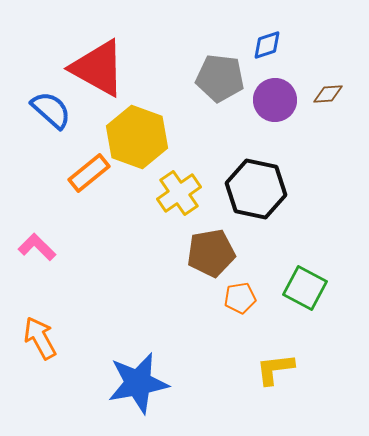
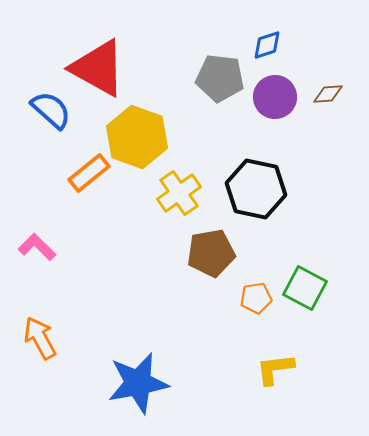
purple circle: moved 3 px up
orange pentagon: moved 16 px right
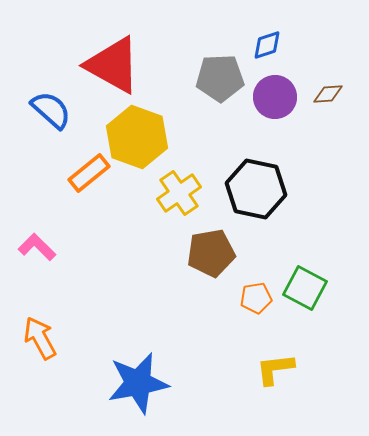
red triangle: moved 15 px right, 3 px up
gray pentagon: rotated 9 degrees counterclockwise
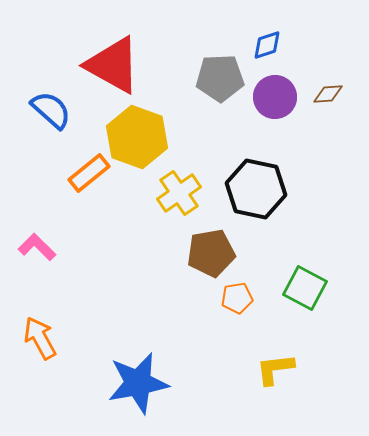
orange pentagon: moved 19 px left
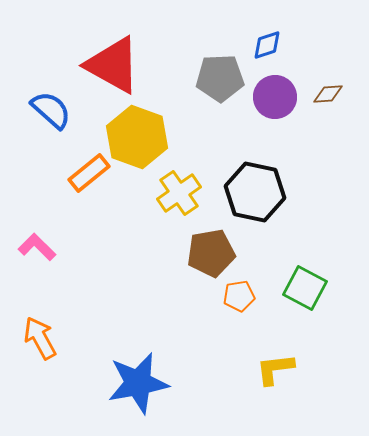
black hexagon: moved 1 px left, 3 px down
orange pentagon: moved 2 px right, 2 px up
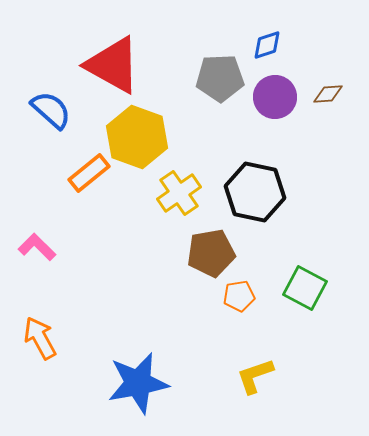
yellow L-shape: moved 20 px left, 7 px down; rotated 12 degrees counterclockwise
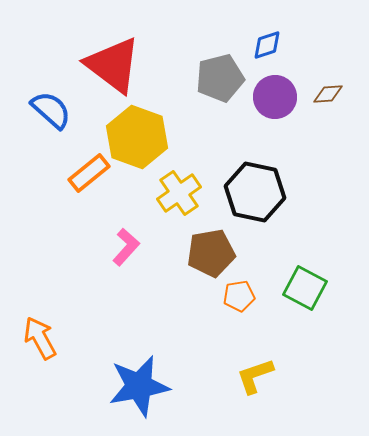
red triangle: rotated 8 degrees clockwise
gray pentagon: rotated 12 degrees counterclockwise
pink L-shape: moved 89 px right; rotated 87 degrees clockwise
blue star: moved 1 px right, 3 px down
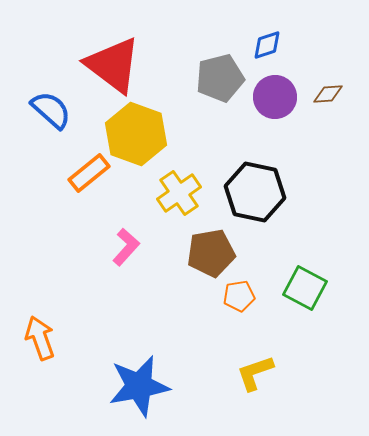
yellow hexagon: moved 1 px left, 3 px up
orange arrow: rotated 9 degrees clockwise
yellow L-shape: moved 3 px up
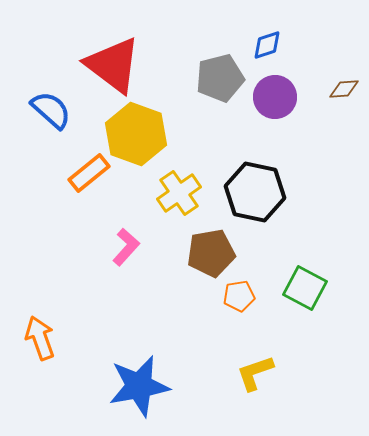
brown diamond: moved 16 px right, 5 px up
